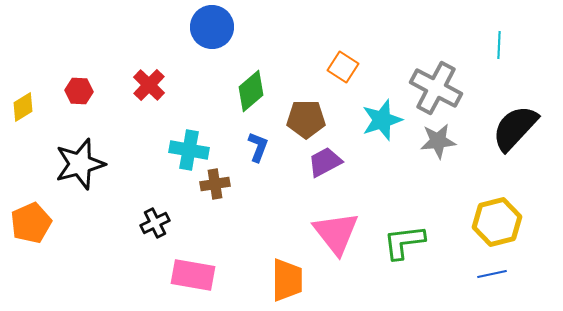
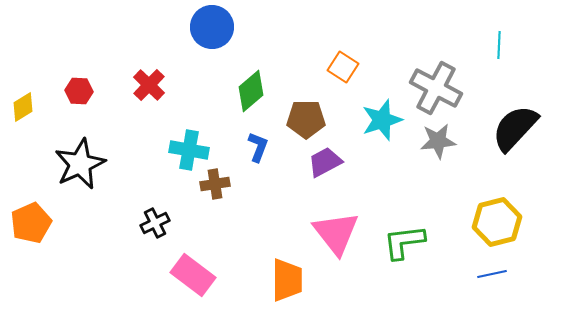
black star: rotated 9 degrees counterclockwise
pink rectangle: rotated 27 degrees clockwise
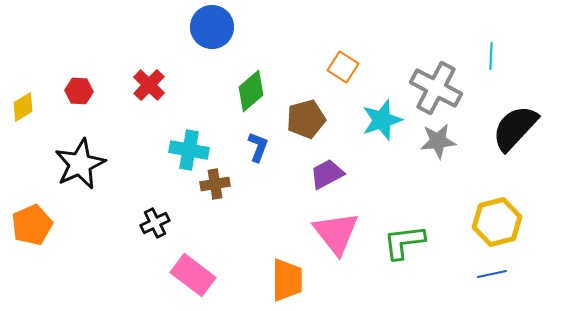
cyan line: moved 8 px left, 11 px down
brown pentagon: rotated 15 degrees counterclockwise
purple trapezoid: moved 2 px right, 12 px down
orange pentagon: moved 1 px right, 2 px down
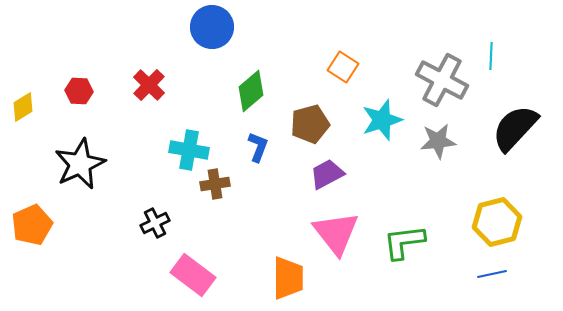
gray cross: moved 6 px right, 8 px up
brown pentagon: moved 4 px right, 5 px down
orange trapezoid: moved 1 px right, 2 px up
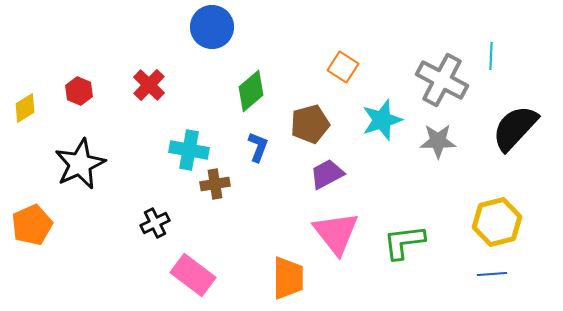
red hexagon: rotated 20 degrees clockwise
yellow diamond: moved 2 px right, 1 px down
gray star: rotated 6 degrees clockwise
blue line: rotated 8 degrees clockwise
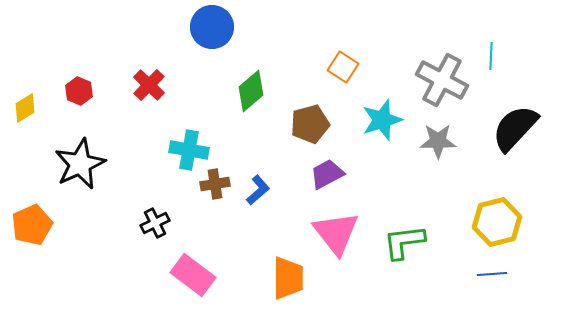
blue L-shape: moved 43 px down; rotated 28 degrees clockwise
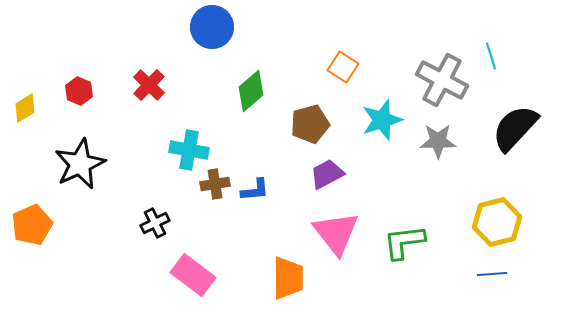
cyan line: rotated 20 degrees counterclockwise
blue L-shape: moved 3 px left; rotated 36 degrees clockwise
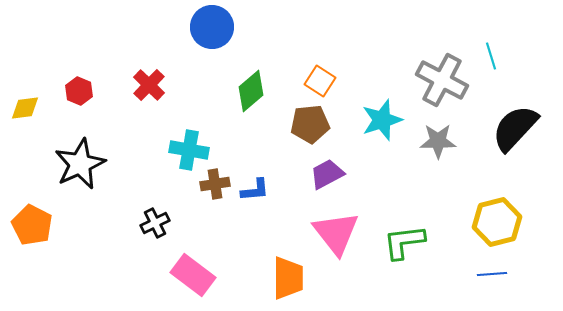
orange square: moved 23 px left, 14 px down
yellow diamond: rotated 24 degrees clockwise
brown pentagon: rotated 9 degrees clockwise
orange pentagon: rotated 21 degrees counterclockwise
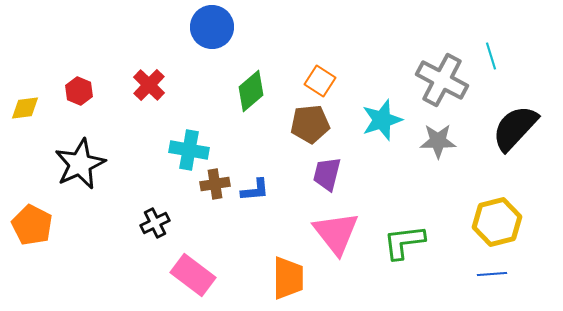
purple trapezoid: rotated 48 degrees counterclockwise
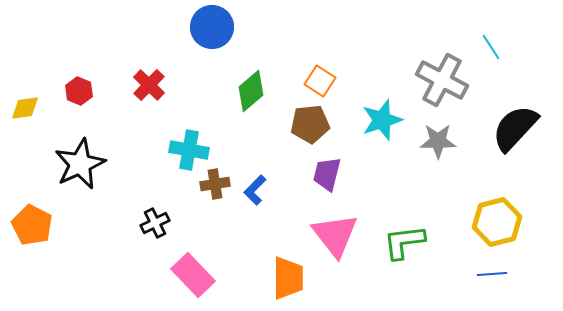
cyan line: moved 9 px up; rotated 16 degrees counterclockwise
blue L-shape: rotated 140 degrees clockwise
pink triangle: moved 1 px left, 2 px down
pink rectangle: rotated 9 degrees clockwise
